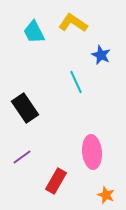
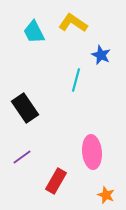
cyan line: moved 2 px up; rotated 40 degrees clockwise
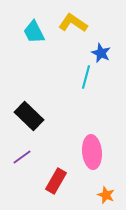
blue star: moved 2 px up
cyan line: moved 10 px right, 3 px up
black rectangle: moved 4 px right, 8 px down; rotated 12 degrees counterclockwise
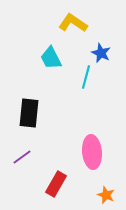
cyan trapezoid: moved 17 px right, 26 px down
black rectangle: moved 3 px up; rotated 52 degrees clockwise
red rectangle: moved 3 px down
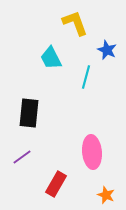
yellow L-shape: moved 2 px right; rotated 36 degrees clockwise
blue star: moved 6 px right, 3 px up
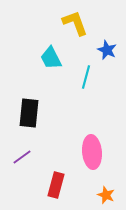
red rectangle: moved 1 px down; rotated 15 degrees counterclockwise
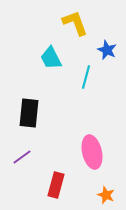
pink ellipse: rotated 8 degrees counterclockwise
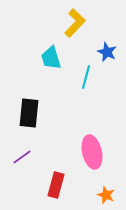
yellow L-shape: rotated 64 degrees clockwise
blue star: moved 2 px down
cyan trapezoid: rotated 10 degrees clockwise
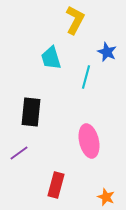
yellow L-shape: moved 3 px up; rotated 16 degrees counterclockwise
black rectangle: moved 2 px right, 1 px up
pink ellipse: moved 3 px left, 11 px up
purple line: moved 3 px left, 4 px up
orange star: moved 2 px down
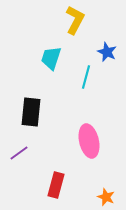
cyan trapezoid: rotated 35 degrees clockwise
